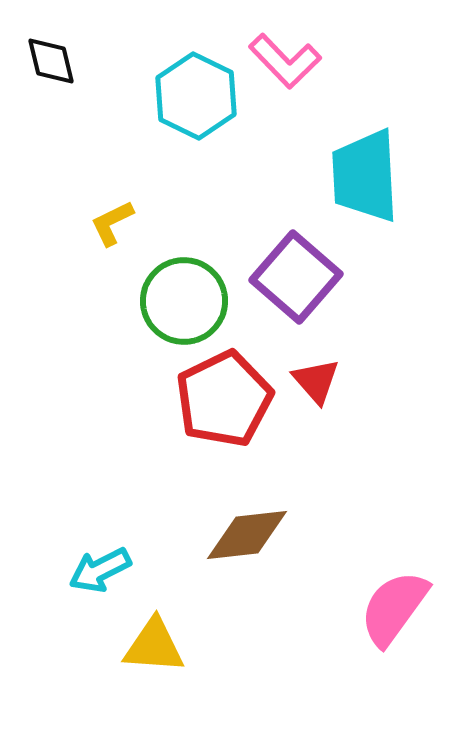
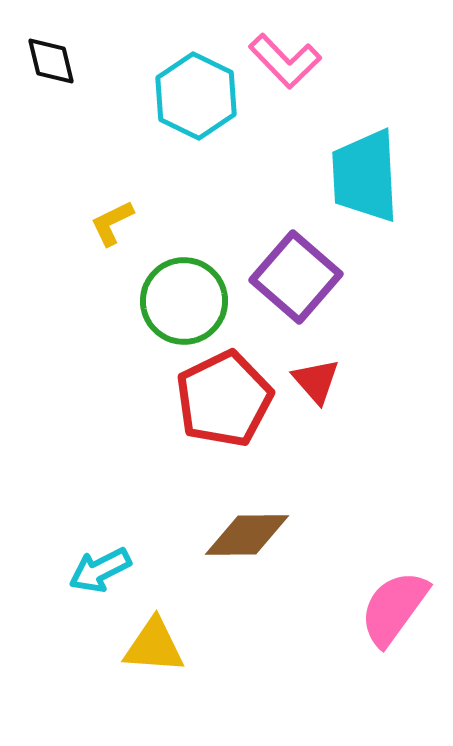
brown diamond: rotated 6 degrees clockwise
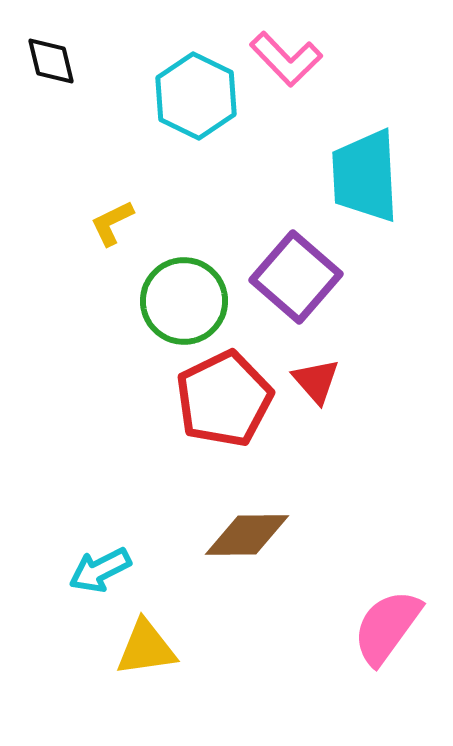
pink L-shape: moved 1 px right, 2 px up
pink semicircle: moved 7 px left, 19 px down
yellow triangle: moved 8 px left, 2 px down; rotated 12 degrees counterclockwise
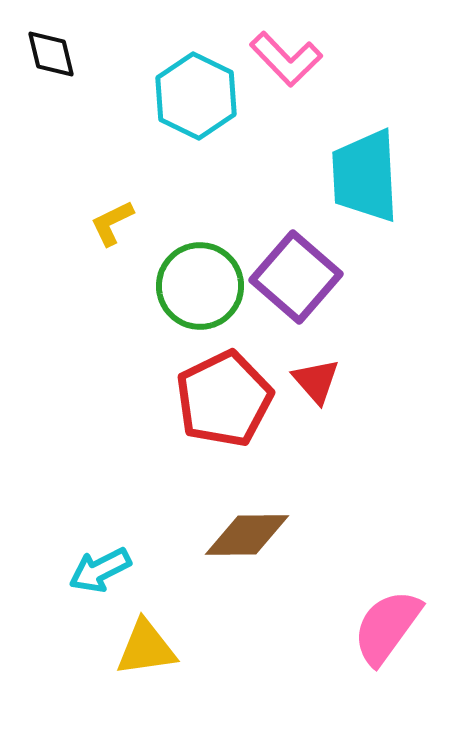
black diamond: moved 7 px up
green circle: moved 16 px right, 15 px up
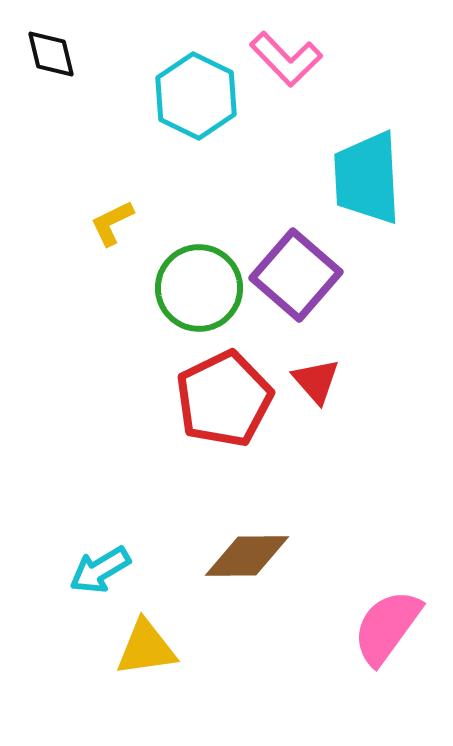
cyan trapezoid: moved 2 px right, 2 px down
purple square: moved 2 px up
green circle: moved 1 px left, 2 px down
brown diamond: moved 21 px down
cyan arrow: rotated 4 degrees counterclockwise
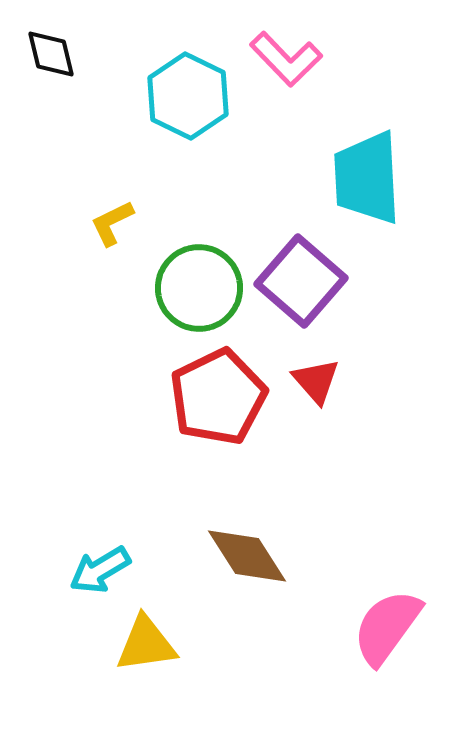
cyan hexagon: moved 8 px left
purple square: moved 5 px right, 6 px down
red pentagon: moved 6 px left, 2 px up
brown diamond: rotated 58 degrees clockwise
yellow triangle: moved 4 px up
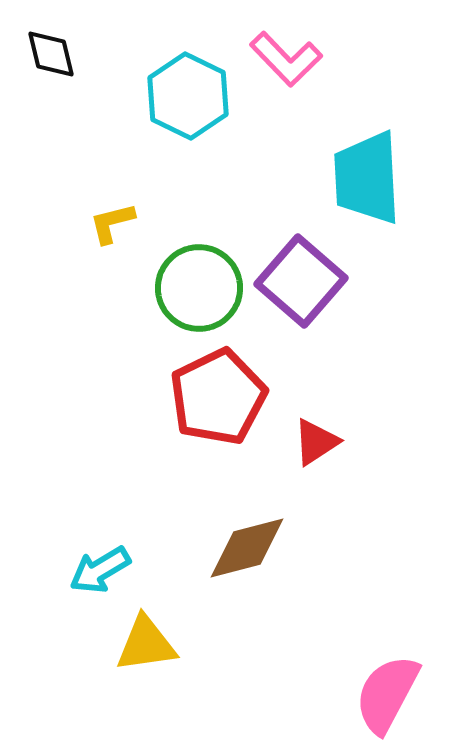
yellow L-shape: rotated 12 degrees clockwise
red triangle: moved 61 px down; rotated 38 degrees clockwise
brown diamond: moved 8 px up; rotated 72 degrees counterclockwise
pink semicircle: moved 67 px down; rotated 8 degrees counterclockwise
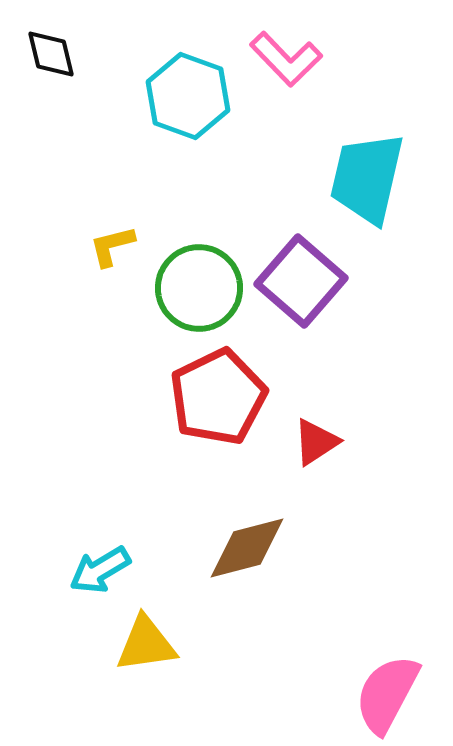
cyan hexagon: rotated 6 degrees counterclockwise
cyan trapezoid: rotated 16 degrees clockwise
yellow L-shape: moved 23 px down
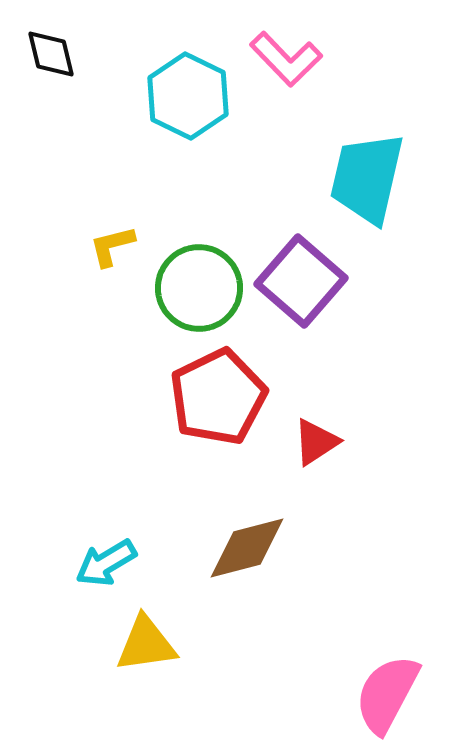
cyan hexagon: rotated 6 degrees clockwise
cyan arrow: moved 6 px right, 7 px up
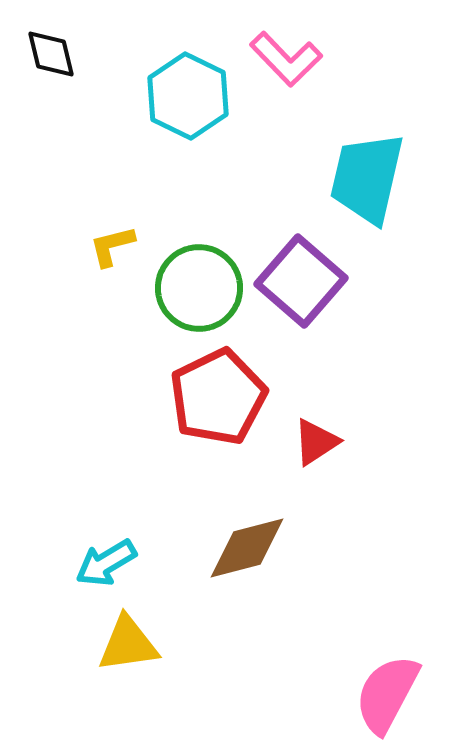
yellow triangle: moved 18 px left
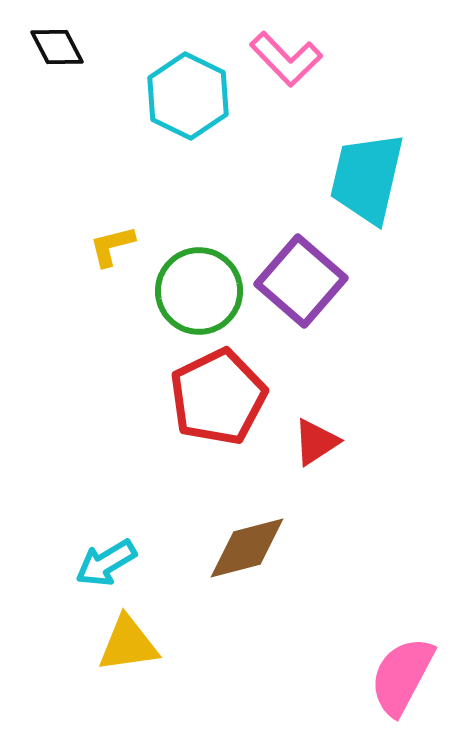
black diamond: moved 6 px right, 7 px up; rotated 14 degrees counterclockwise
green circle: moved 3 px down
pink semicircle: moved 15 px right, 18 px up
